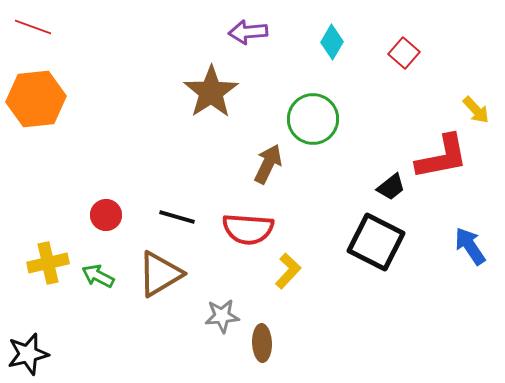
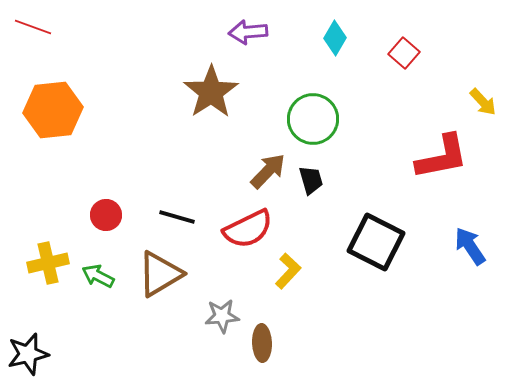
cyan diamond: moved 3 px right, 4 px up
orange hexagon: moved 17 px right, 11 px down
yellow arrow: moved 7 px right, 8 px up
brown arrow: moved 7 px down; rotated 18 degrees clockwise
black trapezoid: moved 80 px left, 7 px up; rotated 68 degrees counterclockwise
red semicircle: rotated 30 degrees counterclockwise
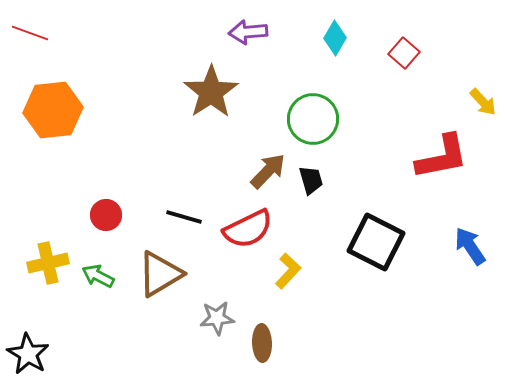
red line: moved 3 px left, 6 px down
black line: moved 7 px right
gray star: moved 5 px left, 2 px down
black star: rotated 27 degrees counterclockwise
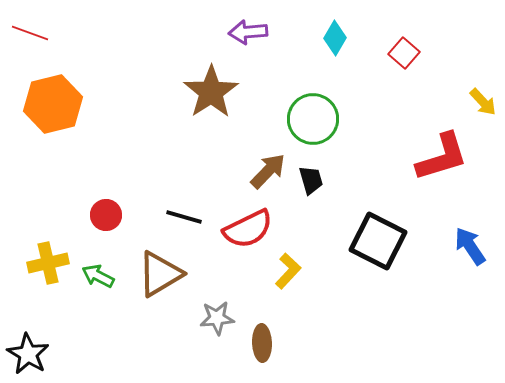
orange hexagon: moved 6 px up; rotated 8 degrees counterclockwise
red L-shape: rotated 6 degrees counterclockwise
black square: moved 2 px right, 1 px up
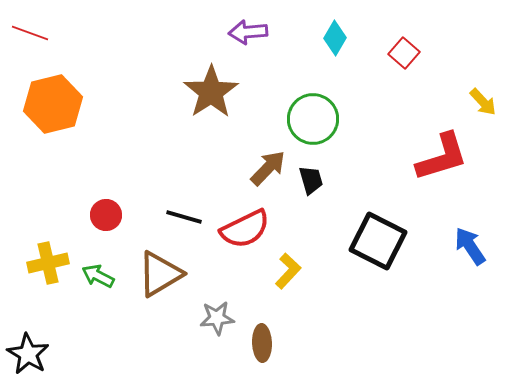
brown arrow: moved 3 px up
red semicircle: moved 3 px left
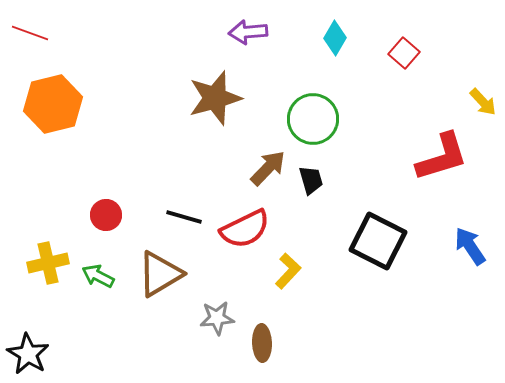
brown star: moved 4 px right, 6 px down; rotated 18 degrees clockwise
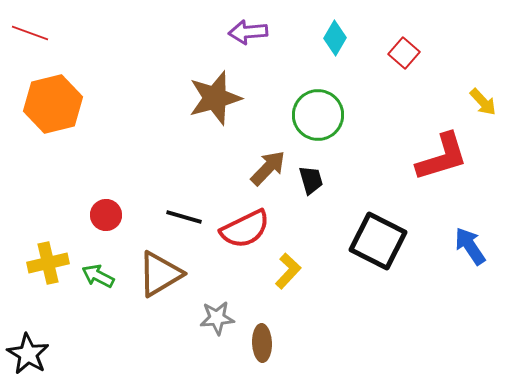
green circle: moved 5 px right, 4 px up
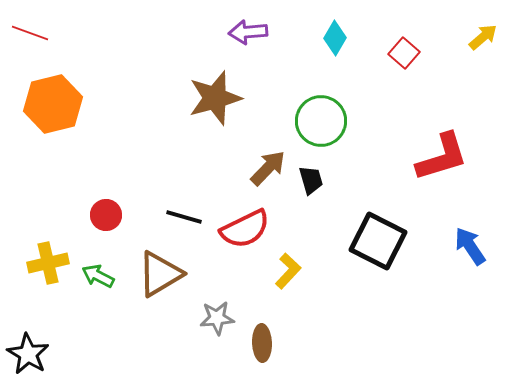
yellow arrow: moved 65 px up; rotated 88 degrees counterclockwise
green circle: moved 3 px right, 6 px down
